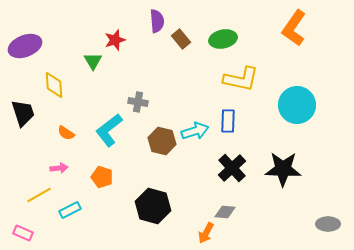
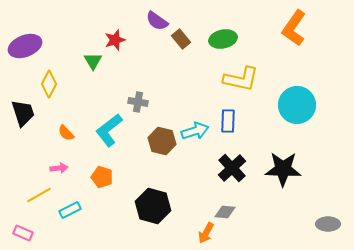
purple semicircle: rotated 130 degrees clockwise
yellow diamond: moved 5 px left, 1 px up; rotated 32 degrees clockwise
orange semicircle: rotated 12 degrees clockwise
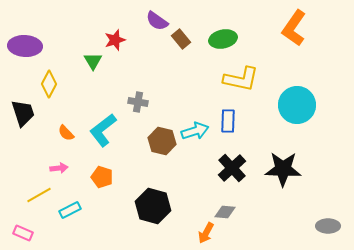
purple ellipse: rotated 24 degrees clockwise
cyan L-shape: moved 6 px left
gray ellipse: moved 2 px down
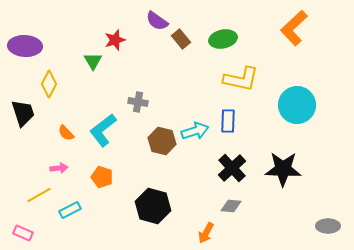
orange L-shape: rotated 12 degrees clockwise
gray diamond: moved 6 px right, 6 px up
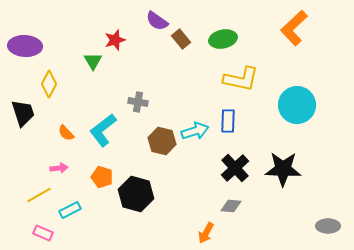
black cross: moved 3 px right
black hexagon: moved 17 px left, 12 px up
pink rectangle: moved 20 px right
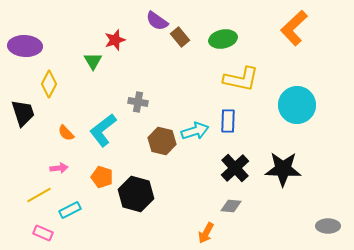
brown rectangle: moved 1 px left, 2 px up
